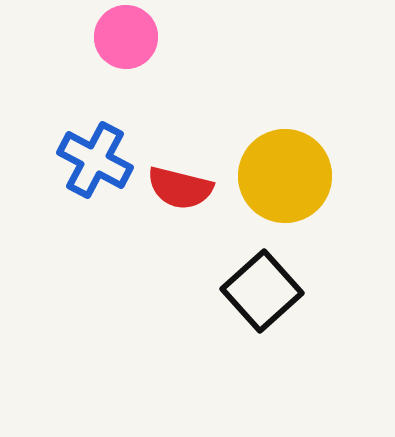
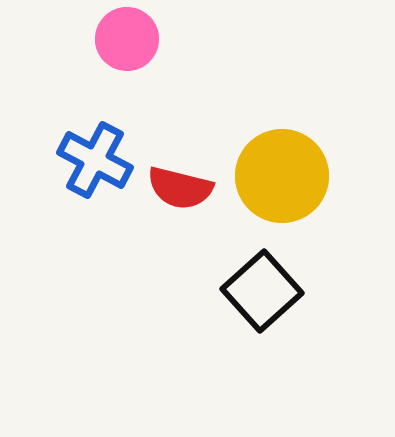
pink circle: moved 1 px right, 2 px down
yellow circle: moved 3 px left
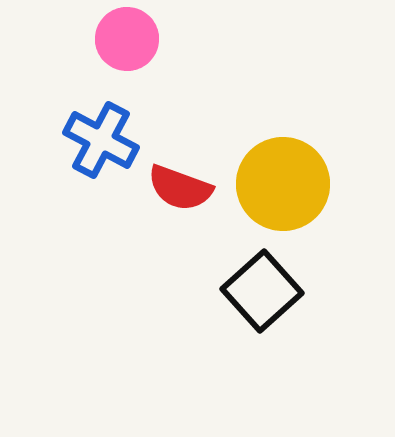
blue cross: moved 6 px right, 20 px up
yellow circle: moved 1 px right, 8 px down
red semicircle: rotated 6 degrees clockwise
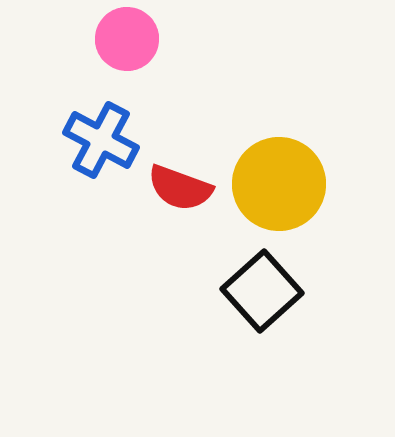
yellow circle: moved 4 px left
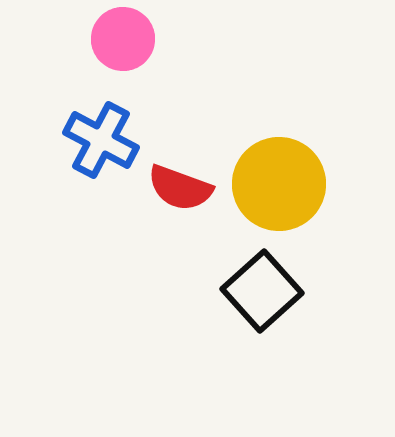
pink circle: moved 4 px left
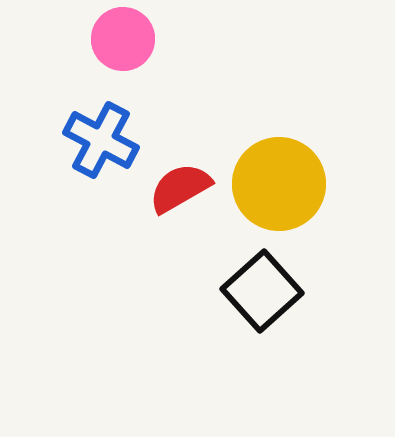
red semicircle: rotated 130 degrees clockwise
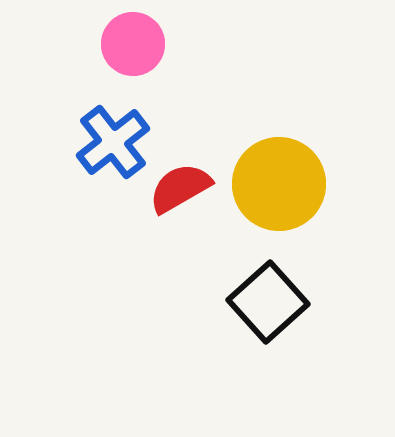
pink circle: moved 10 px right, 5 px down
blue cross: moved 12 px right, 2 px down; rotated 24 degrees clockwise
black square: moved 6 px right, 11 px down
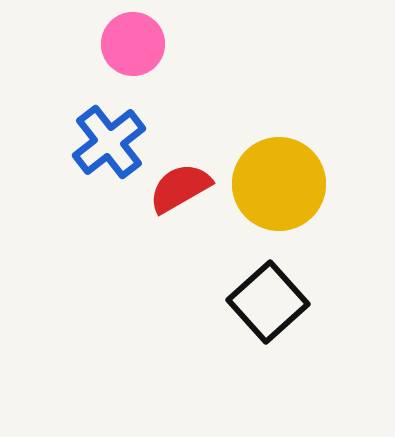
blue cross: moved 4 px left
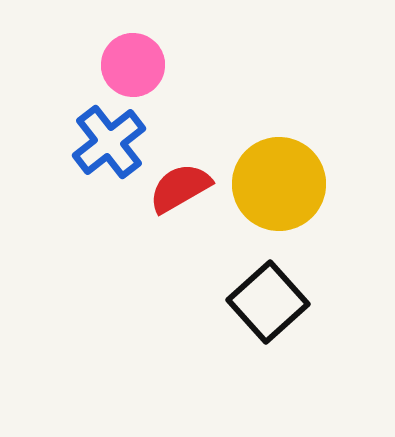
pink circle: moved 21 px down
